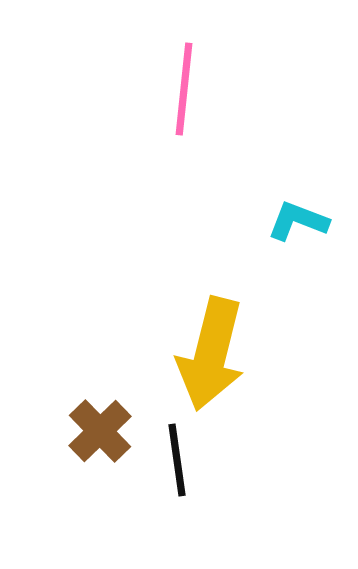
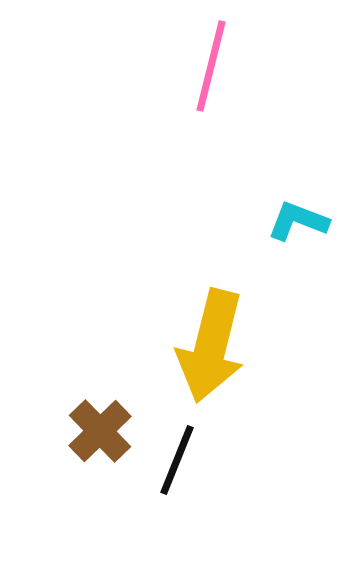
pink line: moved 27 px right, 23 px up; rotated 8 degrees clockwise
yellow arrow: moved 8 px up
black line: rotated 30 degrees clockwise
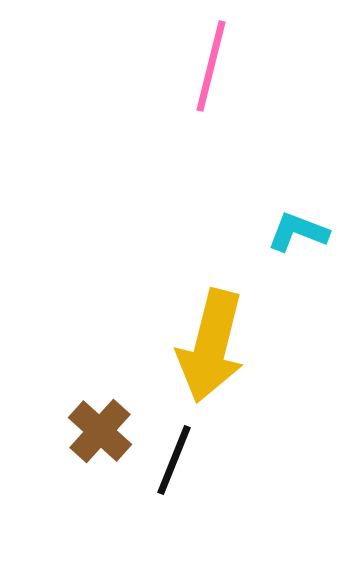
cyan L-shape: moved 11 px down
brown cross: rotated 4 degrees counterclockwise
black line: moved 3 px left
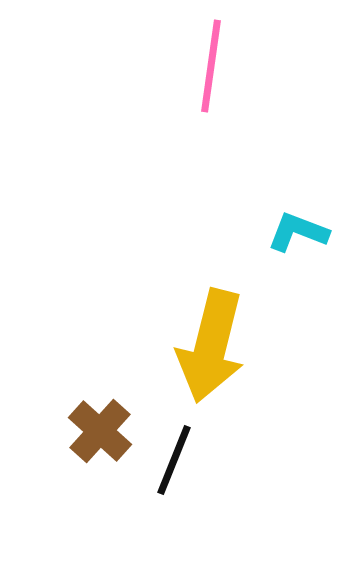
pink line: rotated 6 degrees counterclockwise
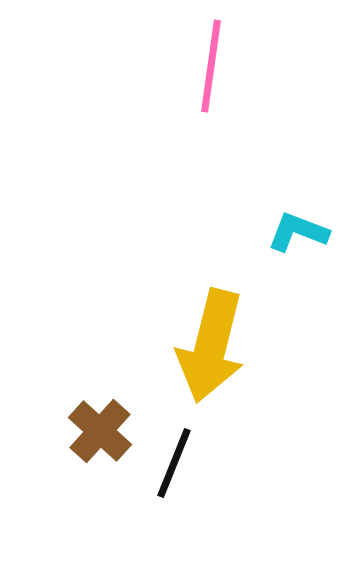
black line: moved 3 px down
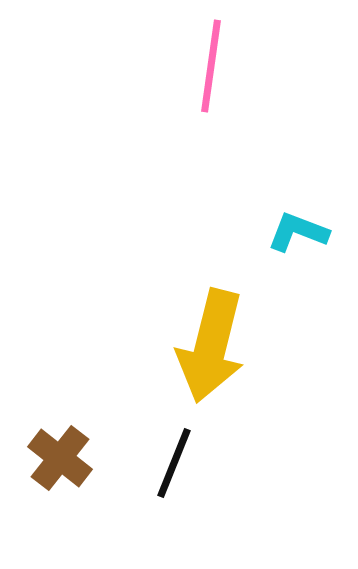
brown cross: moved 40 px left, 27 px down; rotated 4 degrees counterclockwise
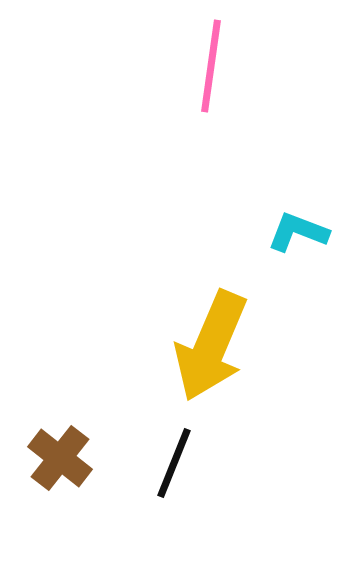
yellow arrow: rotated 9 degrees clockwise
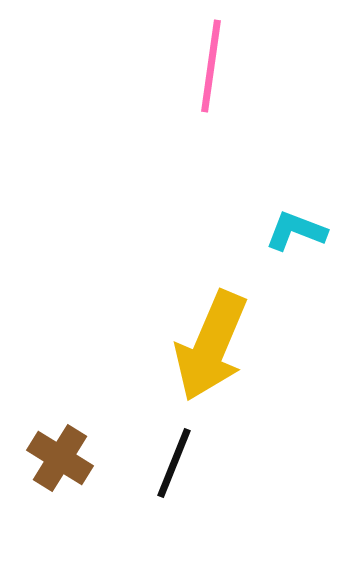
cyan L-shape: moved 2 px left, 1 px up
brown cross: rotated 6 degrees counterclockwise
